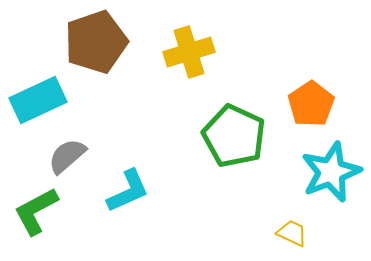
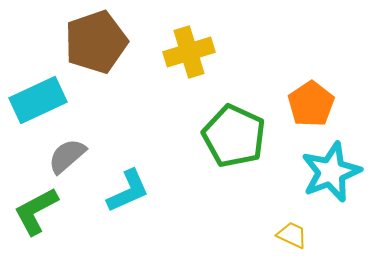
yellow trapezoid: moved 2 px down
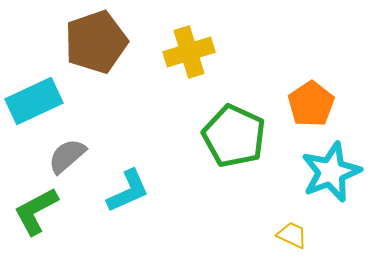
cyan rectangle: moved 4 px left, 1 px down
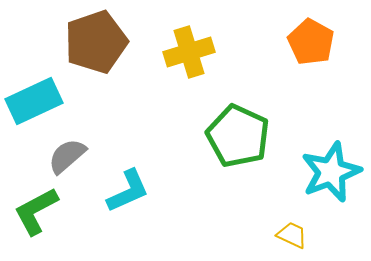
orange pentagon: moved 62 px up; rotated 9 degrees counterclockwise
green pentagon: moved 4 px right
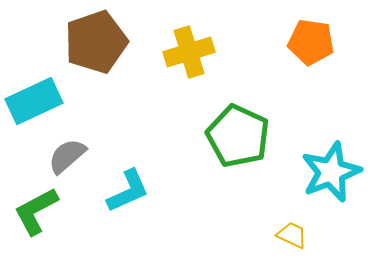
orange pentagon: rotated 21 degrees counterclockwise
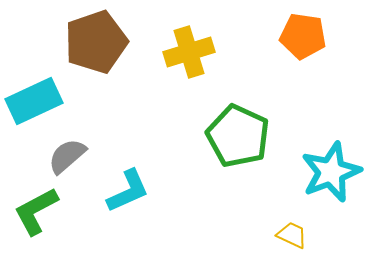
orange pentagon: moved 8 px left, 6 px up
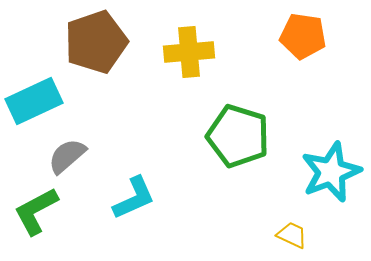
yellow cross: rotated 12 degrees clockwise
green pentagon: rotated 8 degrees counterclockwise
cyan L-shape: moved 6 px right, 7 px down
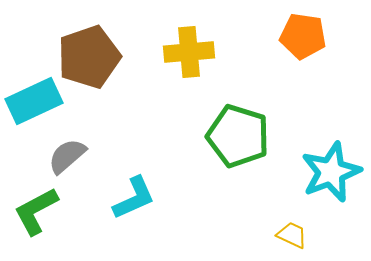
brown pentagon: moved 7 px left, 15 px down
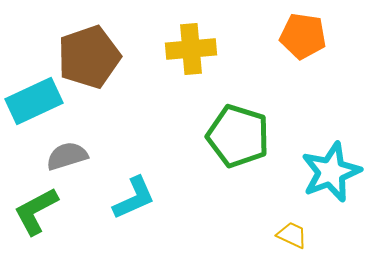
yellow cross: moved 2 px right, 3 px up
gray semicircle: rotated 24 degrees clockwise
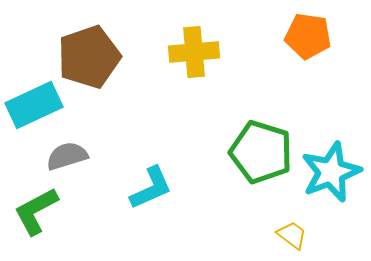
orange pentagon: moved 5 px right
yellow cross: moved 3 px right, 3 px down
cyan rectangle: moved 4 px down
green pentagon: moved 23 px right, 16 px down
cyan L-shape: moved 17 px right, 10 px up
yellow trapezoid: rotated 12 degrees clockwise
